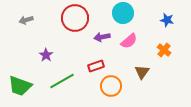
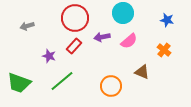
gray arrow: moved 1 px right, 6 px down
purple star: moved 3 px right, 1 px down; rotated 16 degrees counterclockwise
red rectangle: moved 22 px left, 20 px up; rotated 28 degrees counterclockwise
brown triangle: rotated 42 degrees counterclockwise
green line: rotated 10 degrees counterclockwise
green trapezoid: moved 1 px left, 3 px up
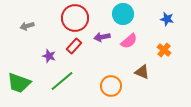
cyan circle: moved 1 px down
blue star: moved 1 px up
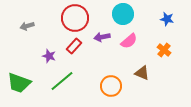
brown triangle: moved 1 px down
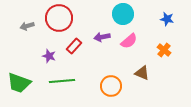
red circle: moved 16 px left
green line: rotated 35 degrees clockwise
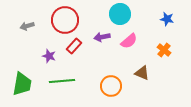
cyan circle: moved 3 px left
red circle: moved 6 px right, 2 px down
green trapezoid: moved 3 px right, 1 px down; rotated 100 degrees counterclockwise
